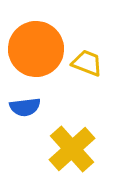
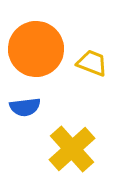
yellow trapezoid: moved 5 px right
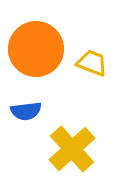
blue semicircle: moved 1 px right, 4 px down
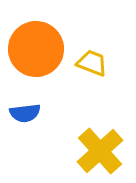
blue semicircle: moved 1 px left, 2 px down
yellow cross: moved 28 px right, 2 px down
